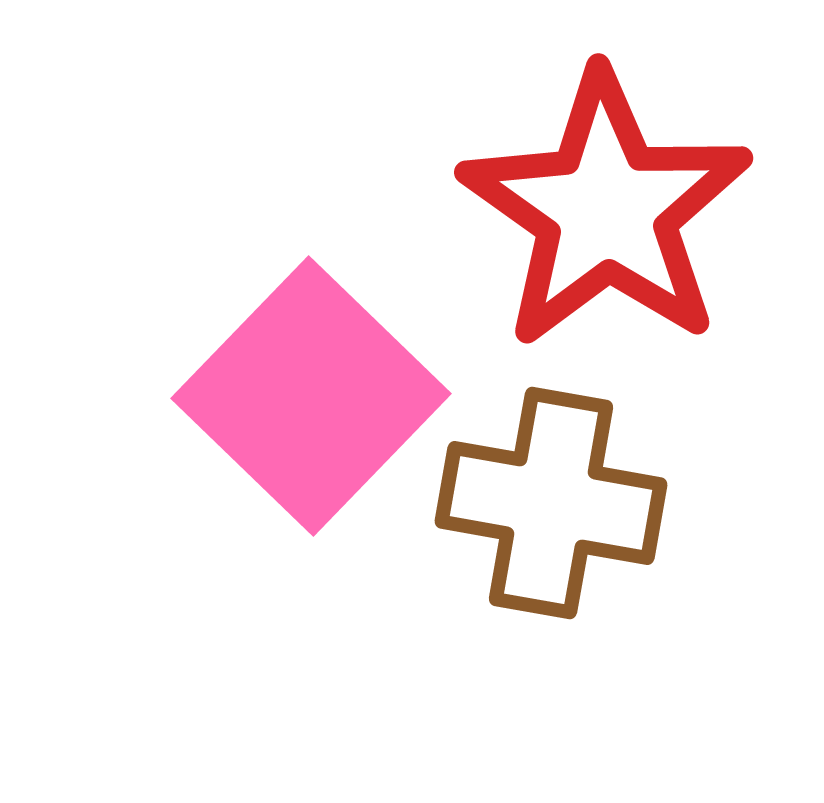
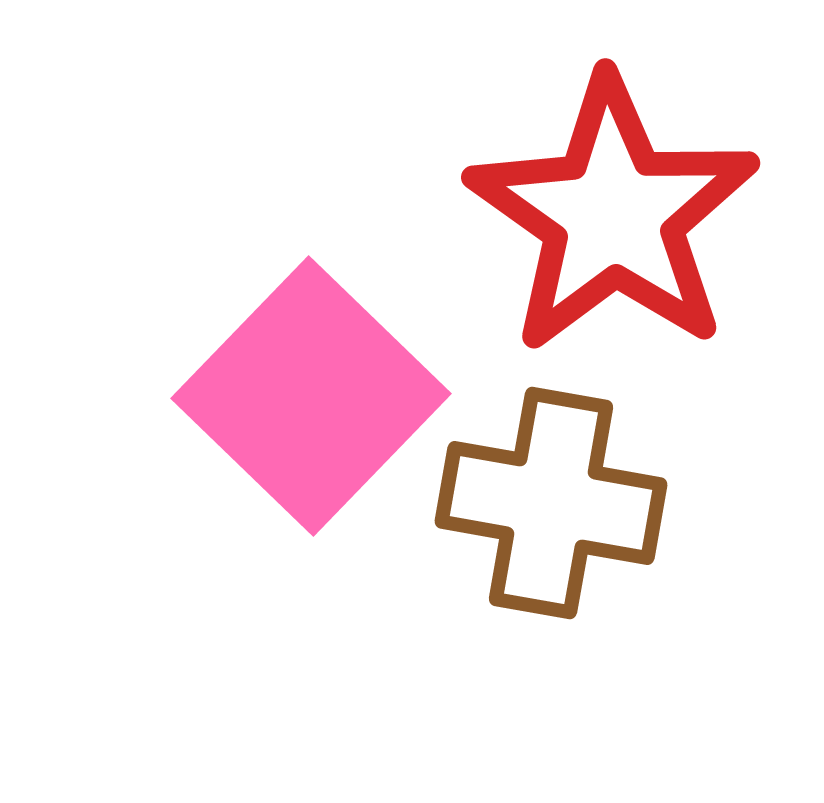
red star: moved 7 px right, 5 px down
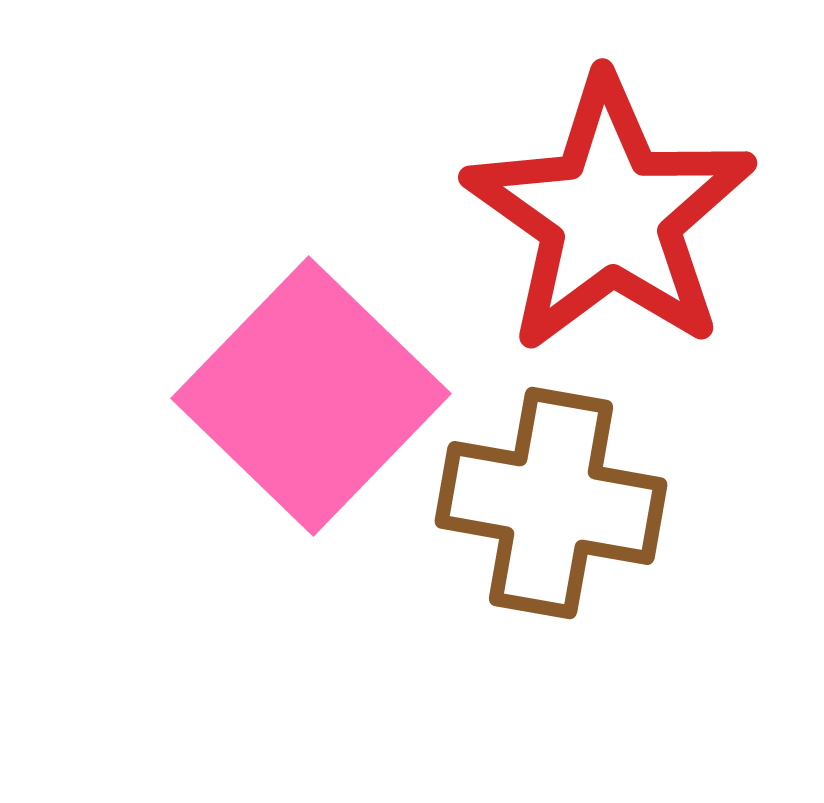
red star: moved 3 px left
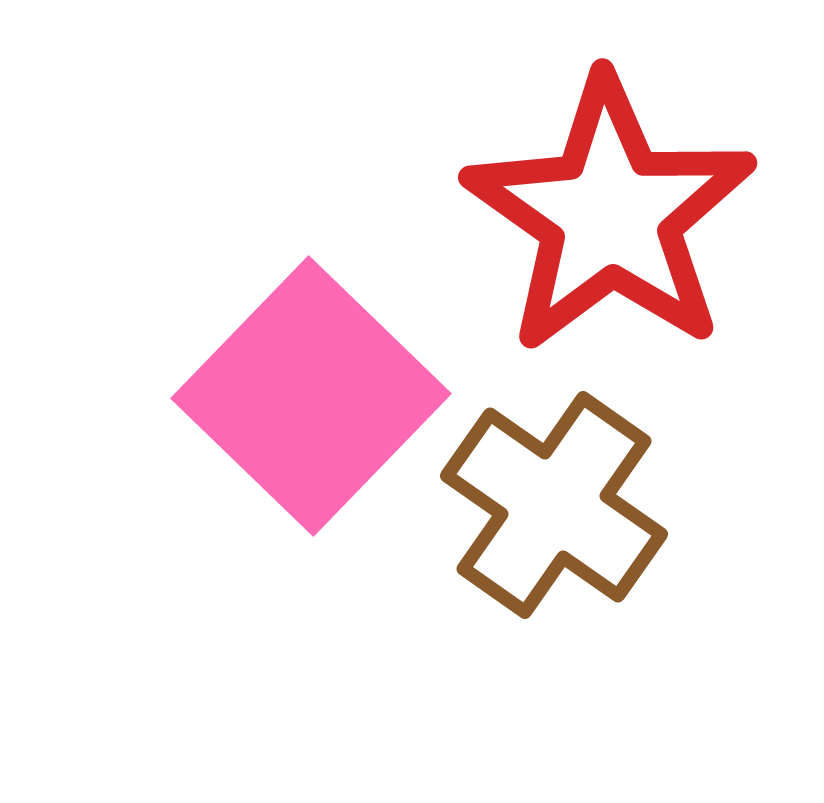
brown cross: moved 3 px right, 2 px down; rotated 25 degrees clockwise
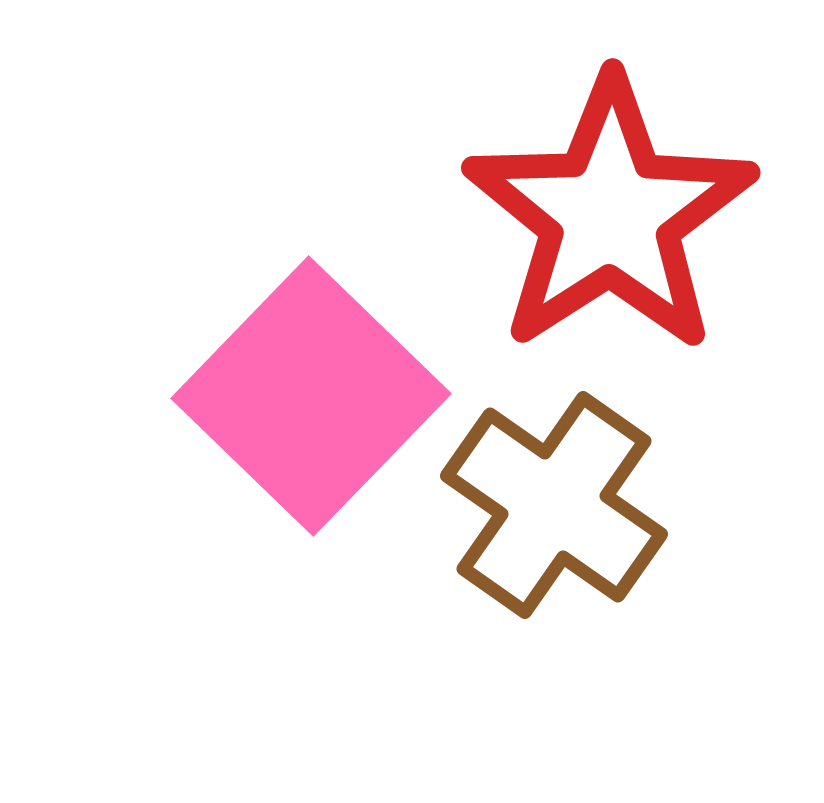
red star: rotated 4 degrees clockwise
